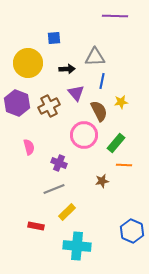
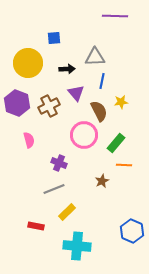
pink semicircle: moved 7 px up
brown star: rotated 16 degrees counterclockwise
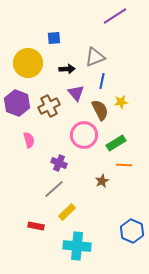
purple line: rotated 35 degrees counterclockwise
gray triangle: rotated 20 degrees counterclockwise
brown semicircle: moved 1 px right, 1 px up
green rectangle: rotated 18 degrees clockwise
gray line: rotated 20 degrees counterclockwise
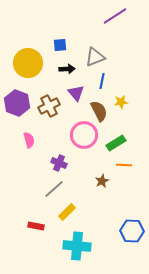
blue square: moved 6 px right, 7 px down
brown semicircle: moved 1 px left, 1 px down
blue hexagon: rotated 20 degrees counterclockwise
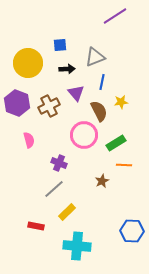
blue line: moved 1 px down
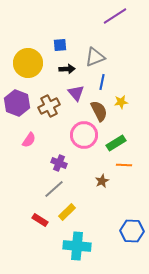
pink semicircle: rotated 49 degrees clockwise
red rectangle: moved 4 px right, 6 px up; rotated 21 degrees clockwise
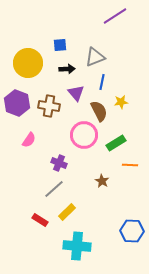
brown cross: rotated 35 degrees clockwise
orange line: moved 6 px right
brown star: rotated 16 degrees counterclockwise
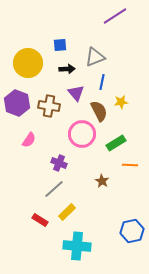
pink circle: moved 2 px left, 1 px up
blue hexagon: rotated 15 degrees counterclockwise
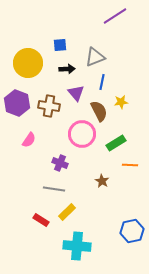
purple cross: moved 1 px right
gray line: rotated 50 degrees clockwise
red rectangle: moved 1 px right
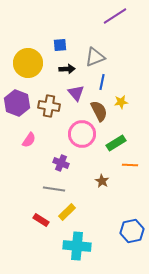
purple cross: moved 1 px right
